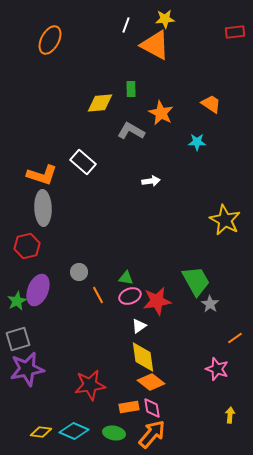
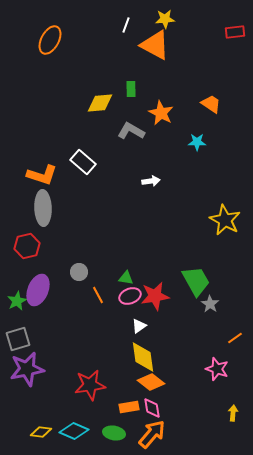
red star at (157, 301): moved 2 px left, 5 px up
yellow arrow at (230, 415): moved 3 px right, 2 px up
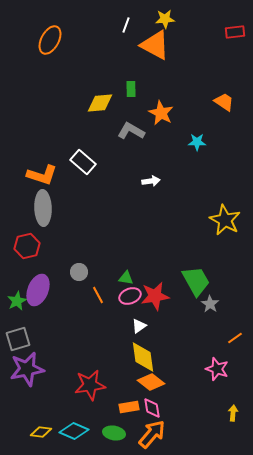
orange trapezoid at (211, 104): moved 13 px right, 2 px up
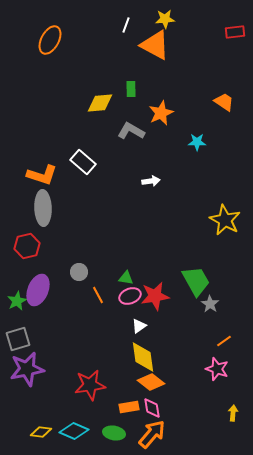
orange star at (161, 113): rotated 20 degrees clockwise
orange line at (235, 338): moved 11 px left, 3 px down
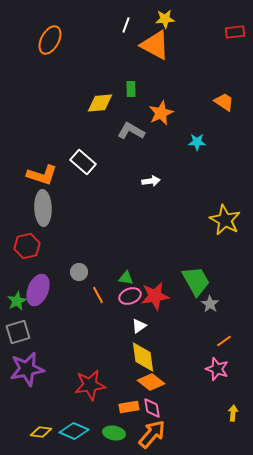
gray square at (18, 339): moved 7 px up
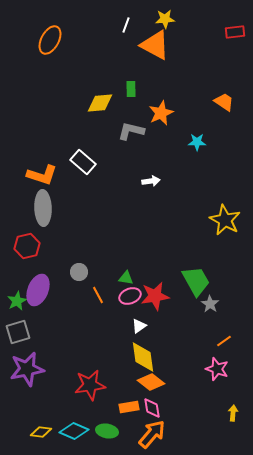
gray L-shape at (131, 131): rotated 16 degrees counterclockwise
green ellipse at (114, 433): moved 7 px left, 2 px up
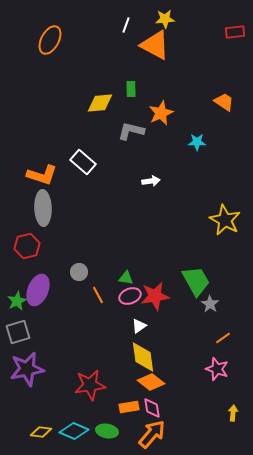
orange line at (224, 341): moved 1 px left, 3 px up
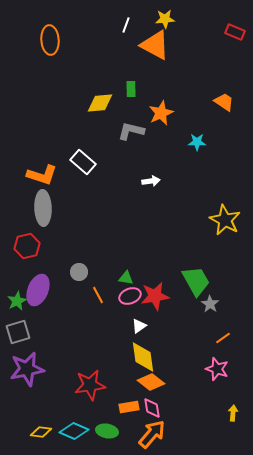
red rectangle at (235, 32): rotated 30 degrees clockwise
orange ellipse at (50, 40): rotated 32 degrees counterclockwise
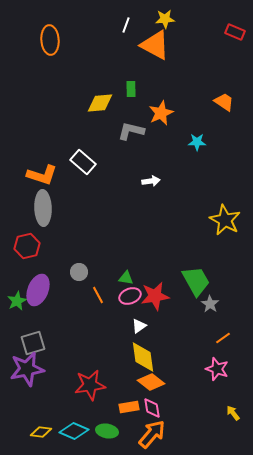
gray square at (18, 332): moved 15 px right, 11 px down
yellow arrow at (233, 413): rotated 42 degrees counterclockwise
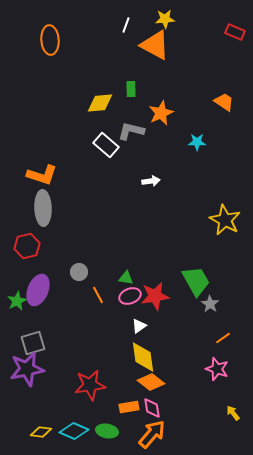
white rectangle at (83, 162): moved 23 px right, 17 px up
